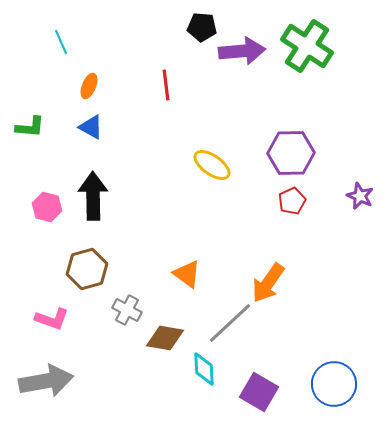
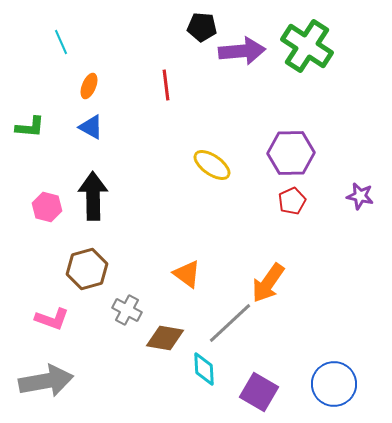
purple star: rotated 12 degrees counterclockwise
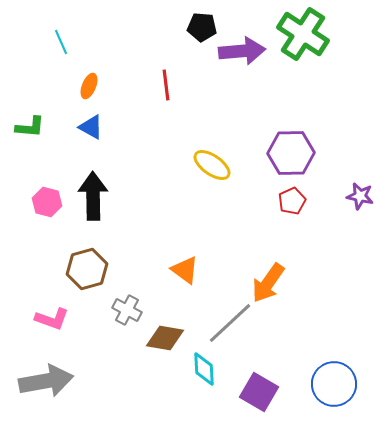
green cross: moved 4 px left, 12 px up
pink hexagon: moved 5 px up
orange triangle: moved 2 px left, 4 px up
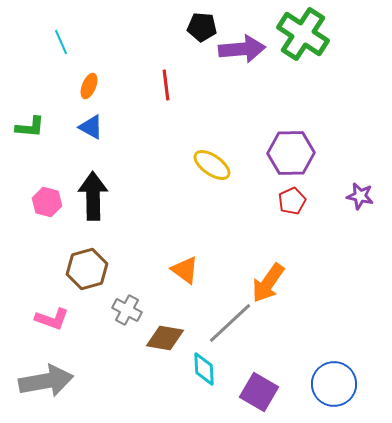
purple arrow: moved 2 px up
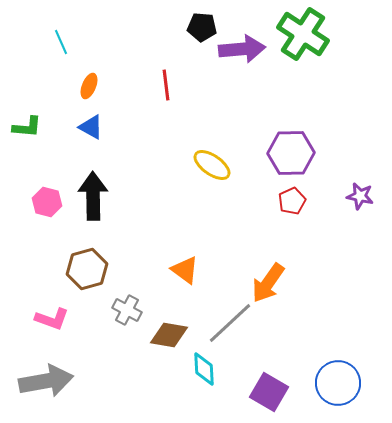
green L-shape: moved 3 px left
brown diamond: moved 4 px right, 3 px up
blue circle: moved 4 px right, 1 px up
purple square: moved 10 px right
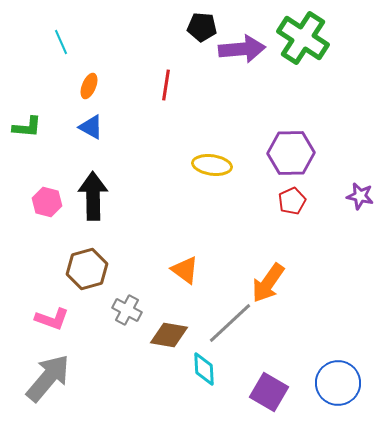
green cross: moved 4 px down
red line: rotated 16 degrees clockwise
yellow ellipse: rotated 27 degrees counterclockwise
gray arrow: moved 2 px right, 3 px up; rotated 40 degrees counterclockwise
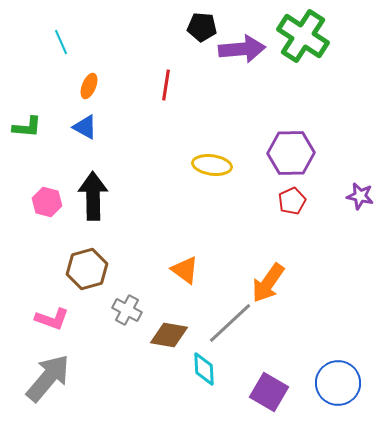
green cross: moved 2 px up
blue triangle: moved 6 px left
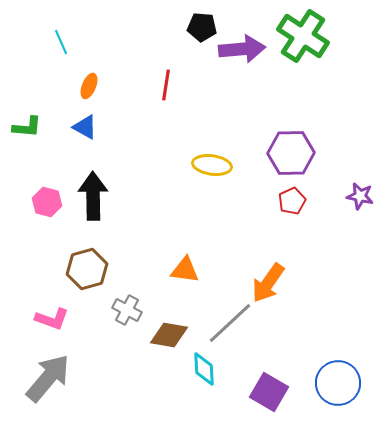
orange triangle: rotated 28 degrees counterclockwise
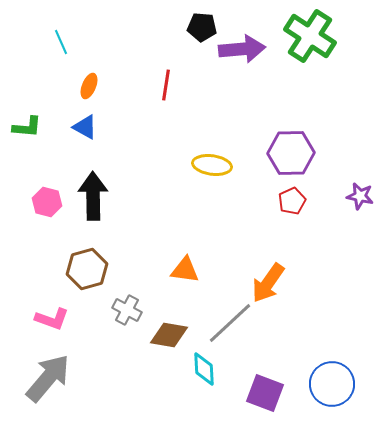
green cross: moved 7 px right
blue circle: moved 6 px left, 1 px down
purple square: moved 4 px left, 1 px down; rotated 9 degrees counterclockwise
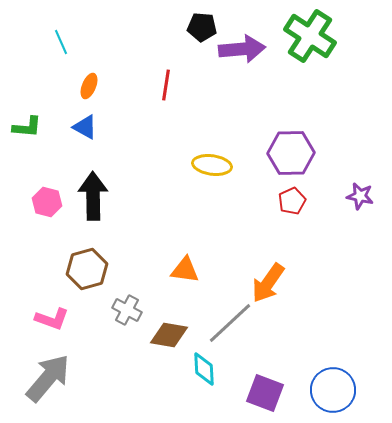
blue circle: moved 1 px right, 6 px down
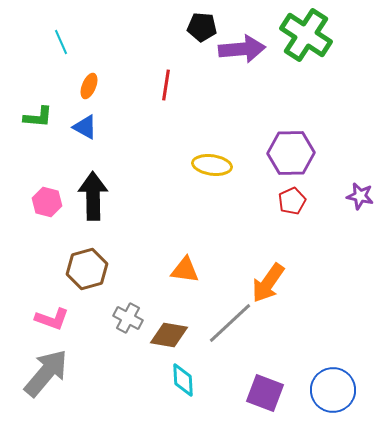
green cross: moved 4 px left, 1 px up
green L-shape: moved 11 px right, 10 px up
gray cross: moved 1 px right, 8 px down
cyan diamond: moved 21 px left, 11 px down
gray arrow: moved 2 px left, 5 px up
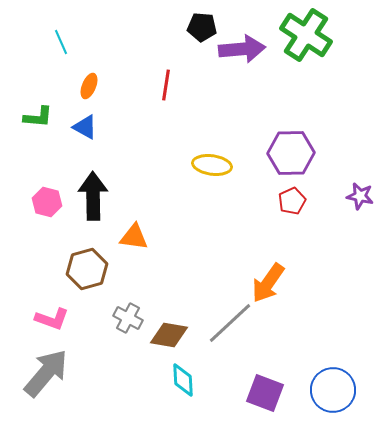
orange triangle: moved 51 px left, 33 px up
